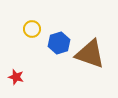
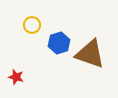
yellow circle: moved 4 px up
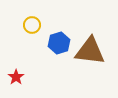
brown triangle: moved 3 px up; rotated 12 degrees counterclockwise
red star: rotated 21 degrees clockwise
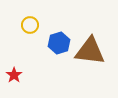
yellow circle: moved 2 px left
red star: moved 2 px left, 2 px up
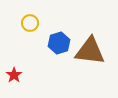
yellow circle: moved 2 px up
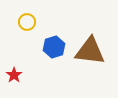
yellow circle: moved 3 px left, 1 px up
blue hexagon: moved 5 px left, 4 px down
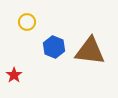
blue hexagon: rotated 20 degrees counterclockwise
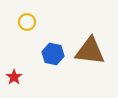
blue hexagon: moved 1 px left, 7 px down; rotated 10 degrees counterclockwise
red star: moved 2 px down
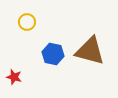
brown triangle: rotated 8 degrees clockwise
red star: rotated 21 degrees counterclockwise
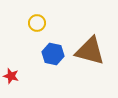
yellow circle: moved 10 px right, 1 px down
red star: moved 3 px left, 1 px up
